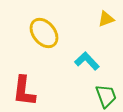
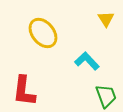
yellow triangle: rotated 42 degrees counterclockwise
yellow ellipse: moved 1 px left
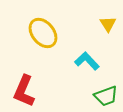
yellow triangle: moved 2 px right, 5 px down
red L-shape: rotated 16 degrees clockwise
green trapezoid: rotated 90 degrees clockwise
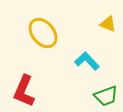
yellow triangle: rotated 36 degrees counterclockwise
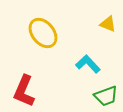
cyan L-shape: moved 1 px right, 3 px down
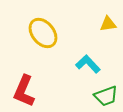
yellow triangle: rotated 30 degrees counterclockwise
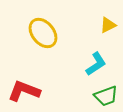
yellow triangle: moved 1 px down; rotated 18 degrees counterclockwise
cyan L-shape: moved 8 px right; rotated 100 degrees clockwise
red L-shape: rotated 88 degrees clockwise
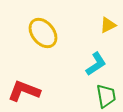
green trapezoid: rotated 80 degrees counterclockwise
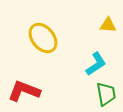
yellow triangle: rotated 30 degrees clockwise
yellow ellipse: moved 5 px down
green trapezoid: moved 2 px up
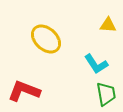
yellow ellipse: moved 3 px right, 1 px down; rotated 8 degrees counterclockwise
cyan L-shape: rotated 90 degrees clockwise
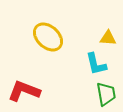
yellow triangle: moved 13 px down
yellow ellipse: moved 2 px right, 2 px up
cyan L-shape: rotated 20 degrees clockwise
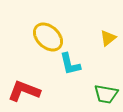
yellow triangle: rotated 42 degrees counterclockwise
cyan L-shape: moved 26 px left
green trapezoid: rotated 110 degrees clockwise
